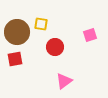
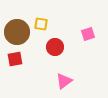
pink square: moved 2 px left, 1 px up
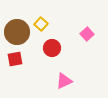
yellow square: rotated 32 degrees clockwise
pink square: moved 1 px left; rotated 24 degrees counterclockwise
red circle: moved 3 px left, 1 px down
pink triangle: rotated 12 degrees clockwise
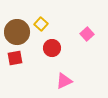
red square: moved 1 px up
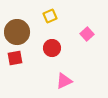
yellow square: moved 9 px right, 8 px up; rotated 24 degrees clockwise
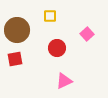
yellow square: rotated 24 degrees clockwise
brown circle: moved 2 px up
red circle: moved 5 px right
red square: moved 1 px down
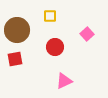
red circle: moved 2 px left, 1 px up
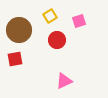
yellow square: rotated 32 degrees counterclockwise
brown circle: moved 2 px right
pink square: moved 8 px left, 13 px up; rotated 24 degrees clockwise
red circle: moved 2 px right, 7 px up
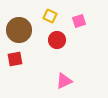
yellow square: rotated 32 degrees counterclockwise
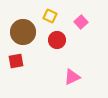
pink square: moved 2 px right, 1 px down; rotated 24 degrees counterclockwise
brown circle: moved 4 px right, 2 px down
red square: moved 1 px right, 2 px down
pink triangle: moved 8 px right, 4 px up
